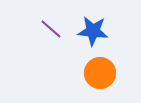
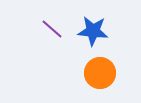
purple line: moved 1 px right
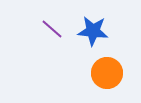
orange circle: moved 7 px right
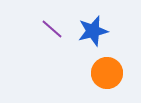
blue star: rotated 20 degrees counterclockwise
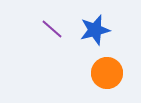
blue star: moved 2 px right, 1 px up
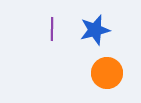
purple line: rotated 50 degrees clockwise
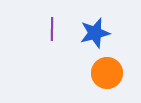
blue star: moved 3 px down
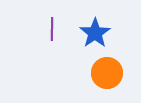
blue star: rotated 20 degrees counterclockwise
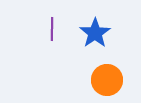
orange circle: moved 7 px down
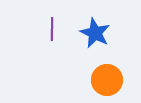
blue star: rotated 12 degrees counterclockwise
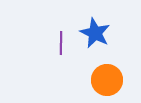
purple line: moved 9 px right, 14 px down
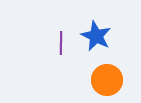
blue star: moved 1 px right, 3 px down
